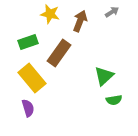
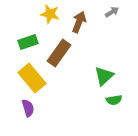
brown arrow: moved 1 px left, 1 px down
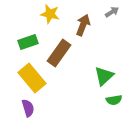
brown arrow: moved 4 px right, 3 px down
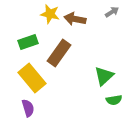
brown arrow: moved 8 px left, 6 px up; rotated 100 degrees counterclockwise
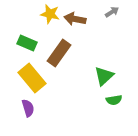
green rectangle: moved 1 px left, 1 px down; rotated 42 degrees clockwise
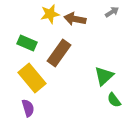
yellow star: rotated 24 degrees counterclockwise
green semicircle: rotated 63 degrees clockwise
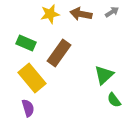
brown arrow: moved 6 px right, 5 px up
green rectangle: moved 1 px left
green triangle: moved 1 px up
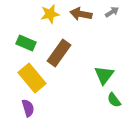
green triangle: rotated 10 degrees counterclockwise
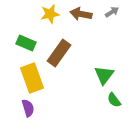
yellow rectangle: rotated 20 degrees clockwise
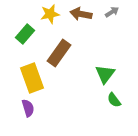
green rectangle: moved 1 px left, 9 px up; rotated 72 degrees counterclockwise
green triangle: moved 1 px right, 1 px up
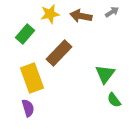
brown arrow: moved 2 px down
brown rectangle: rotated 8 degrees clockwise
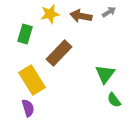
gray arrow: moved 3 px left
green rectangle: rotated 24 degrees counterclockwise
yellow rectangle: moved 2 px down; rotated 12 degrees counterclockwise
